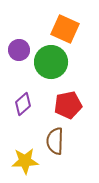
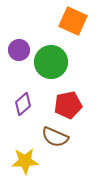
orange square: moved 8 px right, 8 px up
brown semicircle: moved 4 px up; rotated 68 degrees counterclockwise
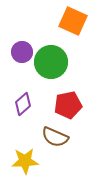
purple circle: moved 3 px right, 2 px down
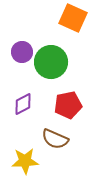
orange square: moved 3 px up
purple diamond: rotated 15 degrees clockwise
brown semicircle: moved 2 px down
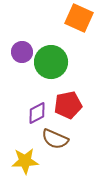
orange square: moved 6 px right
purple diamond: moved 14 px right, 9 px down
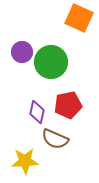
purple diamond: moved 1 px up; rotated 50 degrees counterclockwise
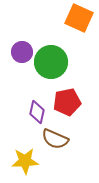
red pentagon: moved 1 px left, 3 px up
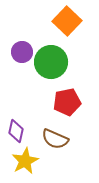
orange square: moved 12 px left, 3 px down; rotated 20 degrees clockwise
purple diamond: moved 21 px left, 19 px down
yellow star: rotated 24 degrees counterclockwise
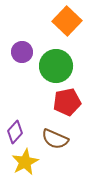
green circle: moved 5 px right, 4 px down
purple diamond: moved 1 px left, 1 px down; rotated 30 degrees clockwise
yellow star: moved 1 px down
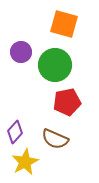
orange square: moved 3 px left, 3 px down; rotated 28 degrees counterclockwise
purple circle: moved 1 px left
green circle: moved 1 px left, 1 px up
